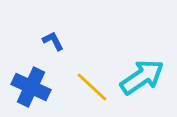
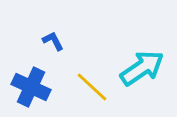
cyan arrow: moved 9 px up
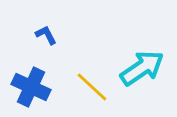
blue L-shape: moved 7 px left, 6 px up
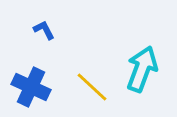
blue L-shape: moved 2 px left, 5 px up
cyan arrow: moved 1 px down; rotated 36 degrees counterclockwise
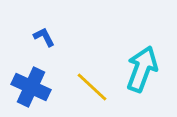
blue L-shape: moved 7 px down
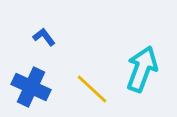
blue L-shape: rotated 10 degrees counterclockwise
yellow line: moved 2 px down
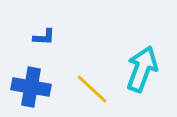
blue L-shape: rotated 130 degrees clockwise
blue cross: rotated 15 degrees counterclockwise
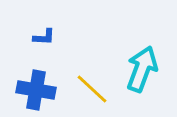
blue cross: moved 5 px right, 3 px down
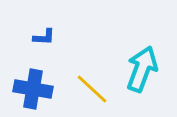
blue cross: moved 3 px left, 1 px up
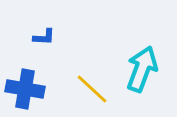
blue cross: moved 8 px left
